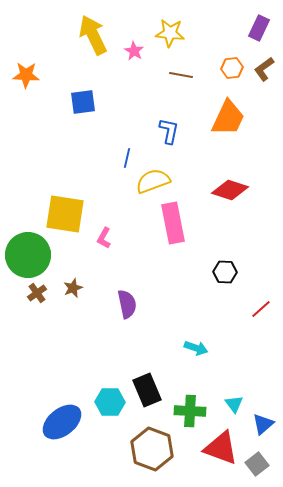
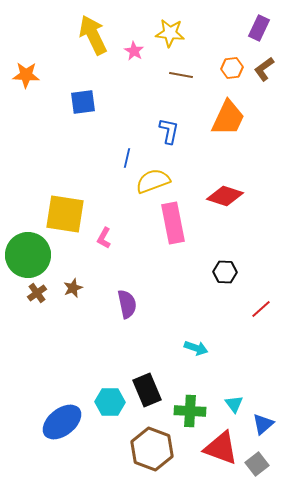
red diamond: moved 5 px left, 6 px down
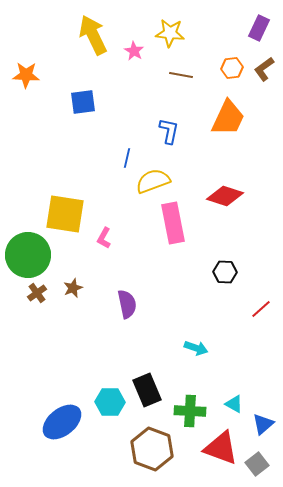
cyan triangle: rotated 24 degrees counterclockwise
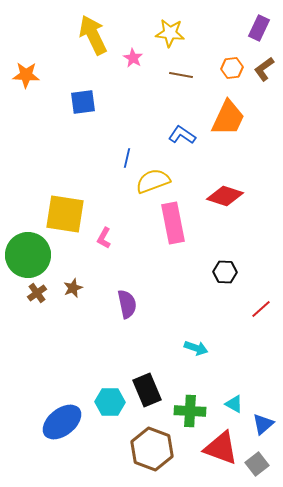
pink star: moved 1 px left, 7 px down
blue L-shape: moved 13 px right, 4 px down; rotated 68 degrees counterclockwise
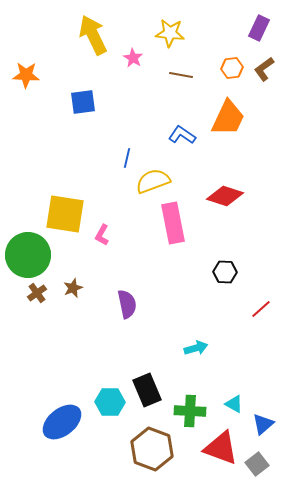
pink L-shape: moved 2 px left, 3 px up
cyan arrow: rotated 35 degrees counterclockwise
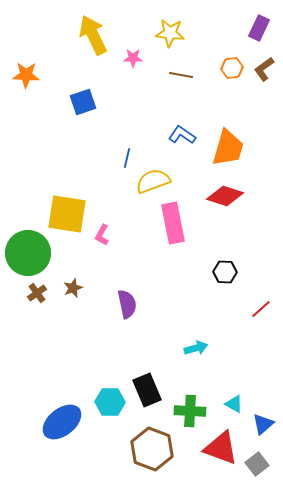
pink star: rotated 30 degrees counterclockwise
blue square: rotated 12 degrees counterclockwise
orange trapezoid: moved 30 px down; rotated 9 degrees counterclockwise
yellow square: moved 2 px right
green circle: moved 2 px up
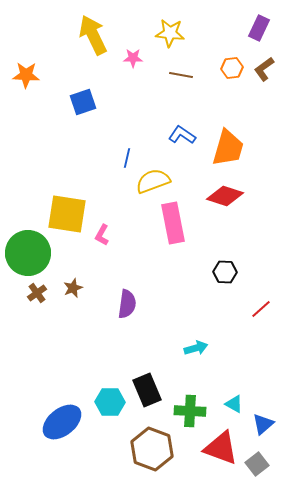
purple semicircle: rotated 20 degrees clockwise
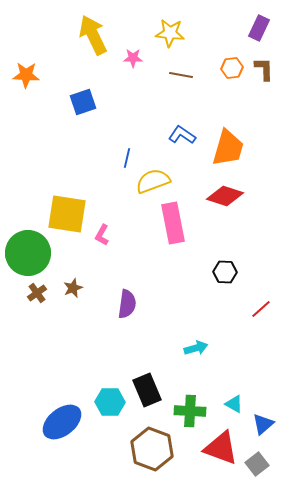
brown L-shape: rotated 125 degrees clockwise
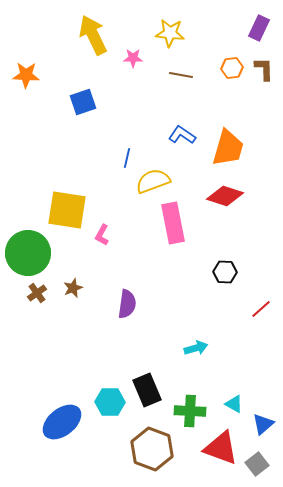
yellow square: moved 4 px up
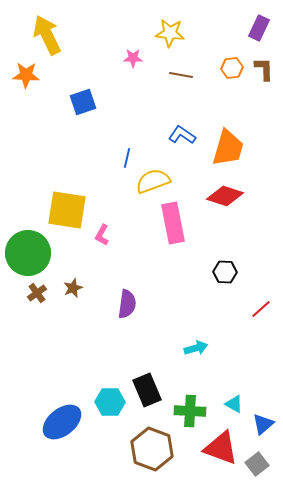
yellow arrow: moved 46 px left
